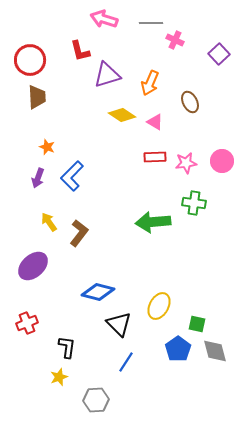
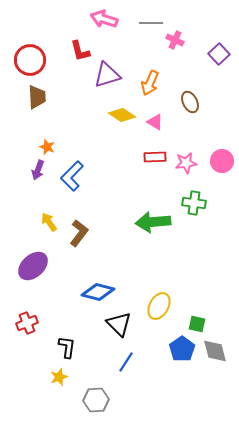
purple arrow: moved 8 px up
blue pentagon: moved 4 px right
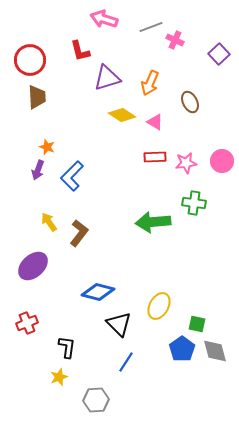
gray line: moved 4 px down; rotated 20 degrees counterclockwise
purple triangle: moved 3 px down
